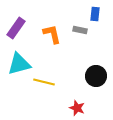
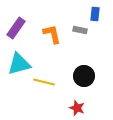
black circle: moved 12 px left
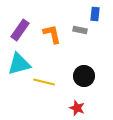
purple rectangle: moved 4 px right, 2 px down
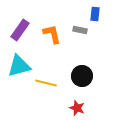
cyan triangle: moved 2 px down
black circle: moved 2 px left
yellow line: moved 2 px right, 1 px down
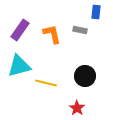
blue rectangle: moved 1 px right, 2 px up
black circle: moved 3 px right
red star: rotated 14 degrees clockwise
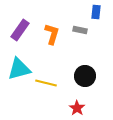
orange L-shape: rotated 30 degrees clockwise
cyan triangle: moved 3 px down
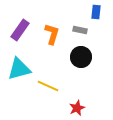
black circle: moved 4 px left, 19 px up
yellow line: moved 2 px right, 3 px down; rotated 10 degrees clockwise
red star: rotated 14 degrees clockwise
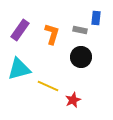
blue rectangle: moved 6 px down
red star: moved 4 px left, 8 px up
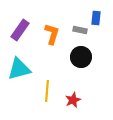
yellow line: moved 1 px left, 5 px down; rotated 70 degrees clockwise
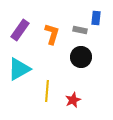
cyan triangle: rotated 15 degrees counterclockwise
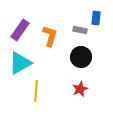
orange L-shape: moved 2 px left, 2 px down
cyan triangle: moved 1 px right, 6 px up
yellow line: moved 11 px left
red star: moved 7 px right, 11 px up
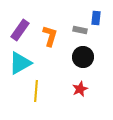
black circle: moved 2 px right
